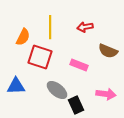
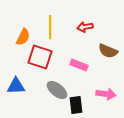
black rectangle: rotated 18 degrees clockwise
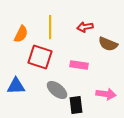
orange semicircle: moved 2 px left, 3 px up
brown semicircle: moved 7 px up
pink rectangle: rotated 12 degrees counterclockwise
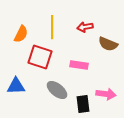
yellow line: moved 2 px right
black rectangle: moved 7 px right, 1 px up
